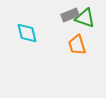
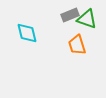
green triangle: moved 2 px right, 1 px down
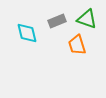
gray rectangle: moved 13 px left, 6 px down
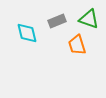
green triangle: moved 2 px right
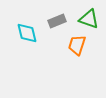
orange trapezoid: rotated 35 degrees clockwise
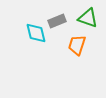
green triangle: moved 1 px left, 1 px up
cyan diamond: moved 9 px right
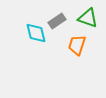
gray rectangle: rotated 12 degrees counterclockwise
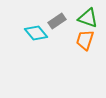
cyan diamond: rotated 25 degrees counterclockwise
orange trapezoid: moved 8 px right, 5 px up
